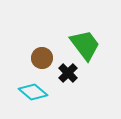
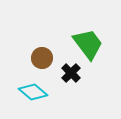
green trapezoid: moved 3 px right, 1 px up
black cross: moved 3 px right
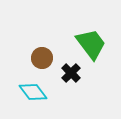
green trapezoid: moved 3 px right
cyan diamond: rotated 12 degrees clockwise
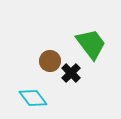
brown circle: moved 8 px right, 3 px down
cyan diamond: moved 6 px down
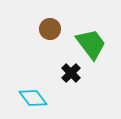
brown circle: moved 32 px up
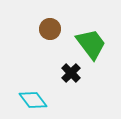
cyan diamond: moved 2 px down
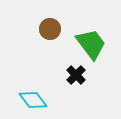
black cross: moved 5 px right, 2 px down
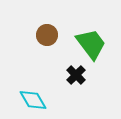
brown circle: moved 3 px left, 6 px down
cyan diamond: rotated 8 degrees clockwise
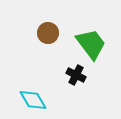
brown circle: moved 1 px right, 2 px up
black cross: rotated 18 degrees counterclockwise
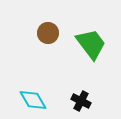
black cross: moved 5 px right, 26 px down
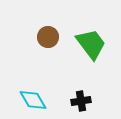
brown circle: moved 4 px down
black cross: rotated 36 degrees counterclockwise
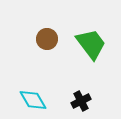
brown circle: moved 1 px left, 2 px down
black cross: rotated 18 degrees counterclockwise
